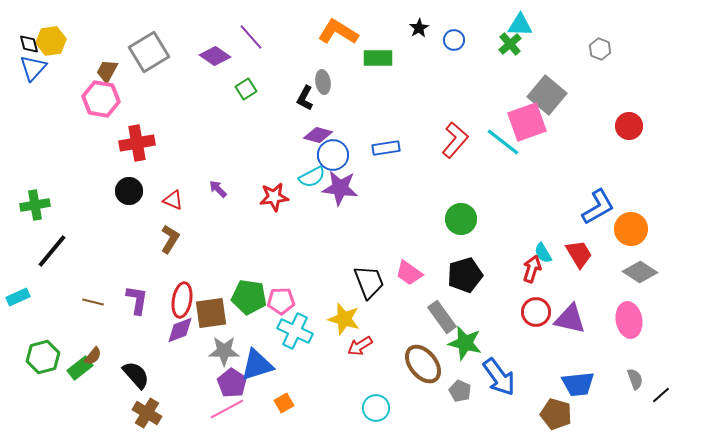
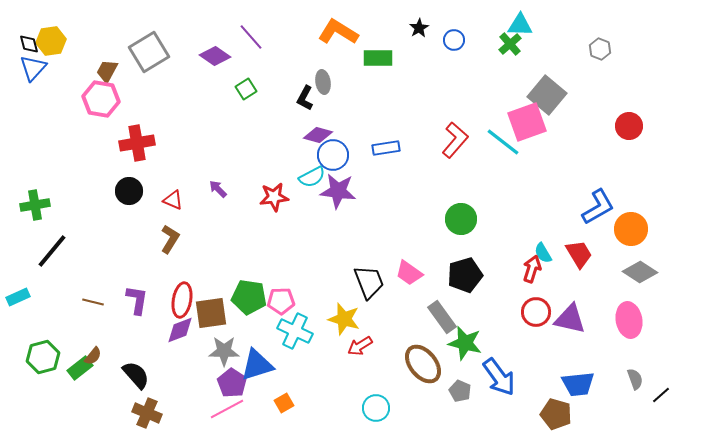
purple star at (340, 188): moved 2 px left, 3 px down
brown cross at (147, 413): rotated 8 degrees counterclockwise
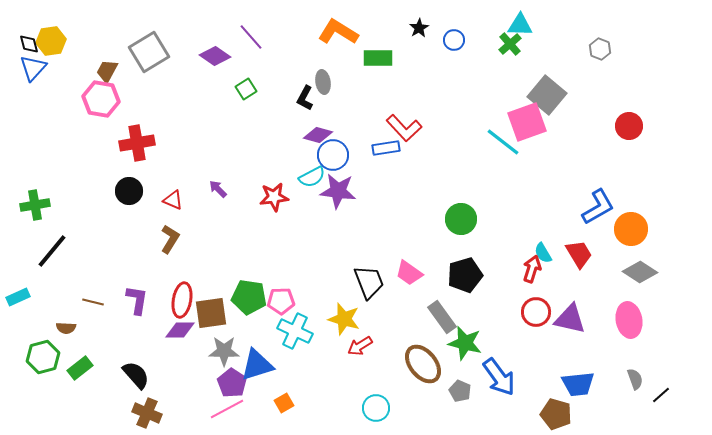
red L-shape at (455, 140): moved 51 px left, 12 px up; rotated 96 degrees clockwise
purple diamond at (180, 330): rotated 20 degrees clockwise
brown semicircle at (93, 356): moved 27 px left, 28 px up; rotated 54 degrees clockwise
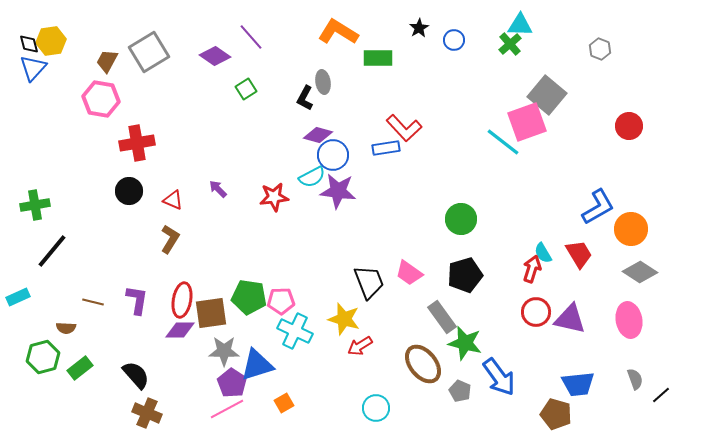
brown trapezoid at (107, 71): moved 10 px up
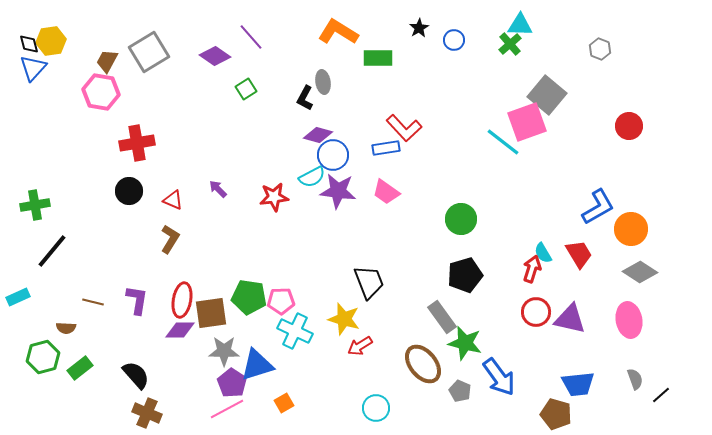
pink hexagon at (101, 99): moved 7 px up
pink trapezoid at (409, 273): moved 23 px left, 81 px up
